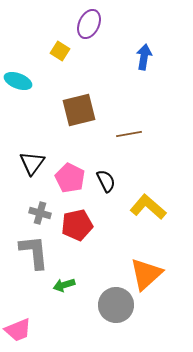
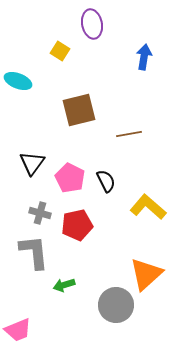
purple ellipse: moved 3 px right; rotated 36 degrees counterclockwise
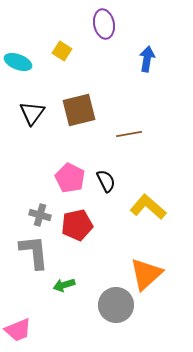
purple ellipse: moved 12 px right
yellow square: moved 2 px right
blue arrow: moved 3 px right, 2 px down
cyan ellipse: moved 19 px up
black triangle: moved 50 px up
gray cross: moved 2 px down
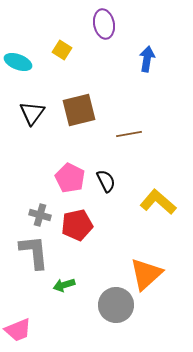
yellow square: moved 1 px up
yellow L-shape: moved 10 px right, 5 px up
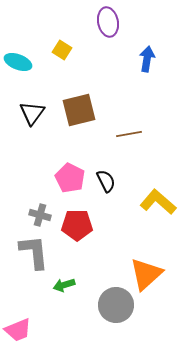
purple ellipse: moved 4 px right, 2 px up
red pentagon: rotated 12 degrees clockwise
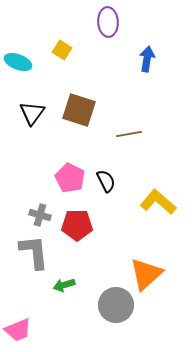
purple ellipse: rotated 8 degrees clockwise
brown square: rotated 32 degrees clockwise
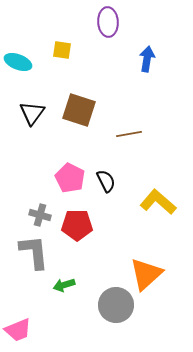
yellow square: rotated 24 degrees counterclockwise
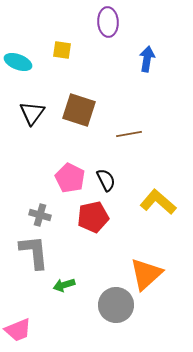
black semicircle: moved 1 px up
red pentagon: moved 16 px right, 8 px up; rotated 12 degrees counterclockwise
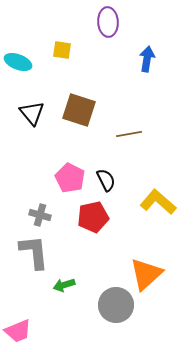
black triangle: rotated 16 degrees counterclockwise
pink trapezoid: moved 1 px down
